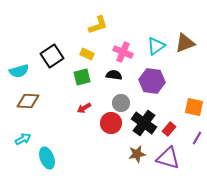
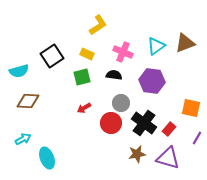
yellow L-shape: rotated 15 degrees counterclockwise
orange square: moved 3 px left, 1 px down
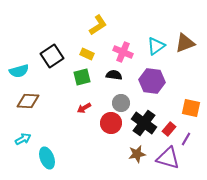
purple line: moved 11 px left, 1 px down
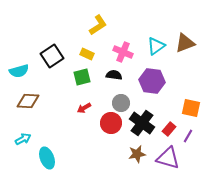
black cross: moved 2 px left
purple line: moved 2 px right, 3 px up
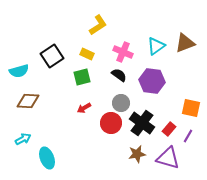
black semicircle: moved 5 px right; rotated 28 degrees clockwise
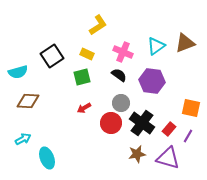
cyan semicircle: moved 1 px left, 1 px down
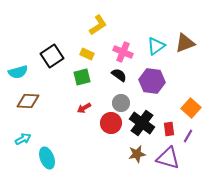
orange square: rotated 30 degrees clockwise
red rectangle: rotated 48 degrees counterclockwise
